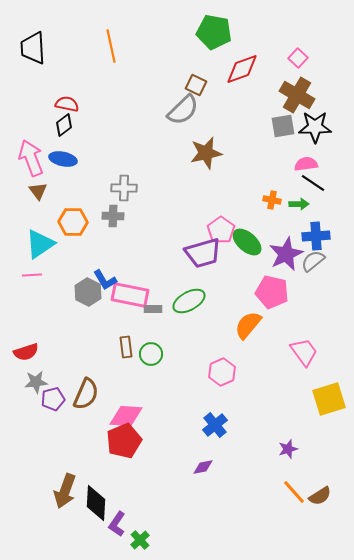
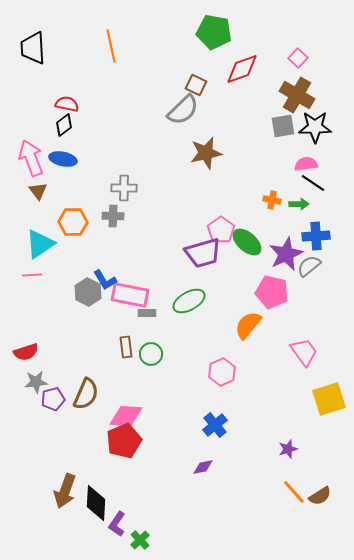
gray semicircle at (313, 261): moved 4 px left, 5 px down
gray rectangle at (153, 309): moved 6 px left, 4 px down
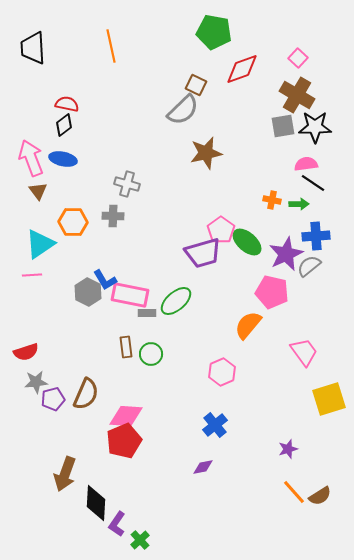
gray cross at (124, 188): moved 3 px right, 4 px up; rotated 15 degrees clockwise
green ellipse at (189, 301): moved 13 px left; rotated 12 degrees counterclockwise
brown arrow at (65, 491): moved 17 px up
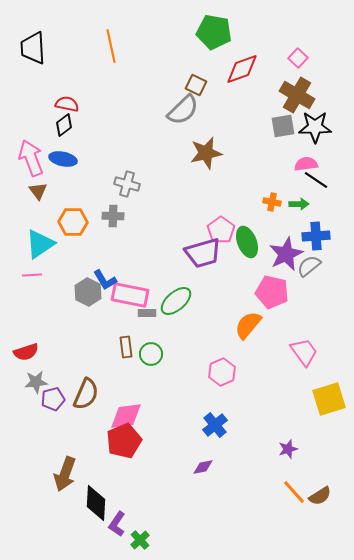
black line at (313, 183): moved 3 px right, 3 px up
orange cross at (272, 200): moved 2 px down
green ellipse at (247, 242): rotated 28 degrees clockwise
pink diamond at (126, 416): rotated 12 degrees counterclockwise
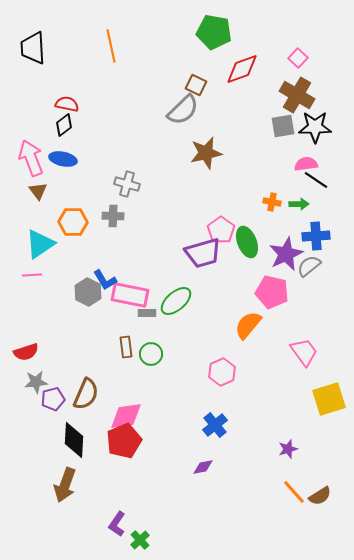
brown arrow at (65, 474): moved 11 px down
black diamond at (96, 503): moved 22 px left, 63 px up
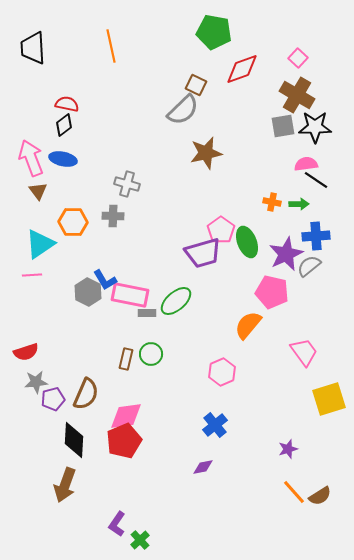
brown rectangle at (126, 347): moved 12 px down; rotated 20 degrees clockwise
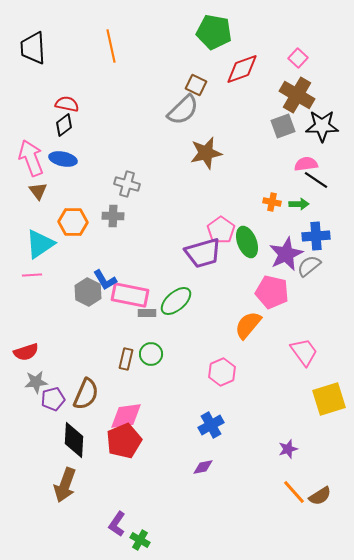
gray square at (283, 126): rotated 10 degrees counterclockwise
black star at (315, 127): moved 7 px right, 1 px up
blue cross at (215, 425): moved 4 px left; rotated 10 degrees clockwise
green cross at (140, 540): rotated 18 degrees counterclockwise
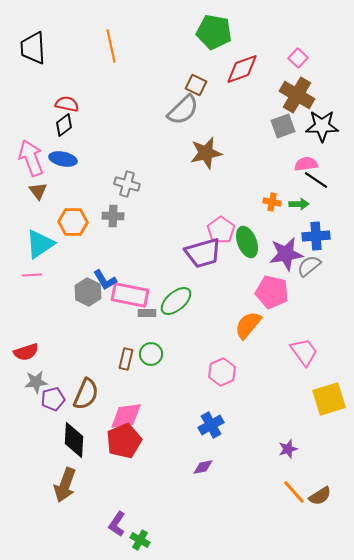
purple star at (286, 254): rotated 16 degrees clockwise
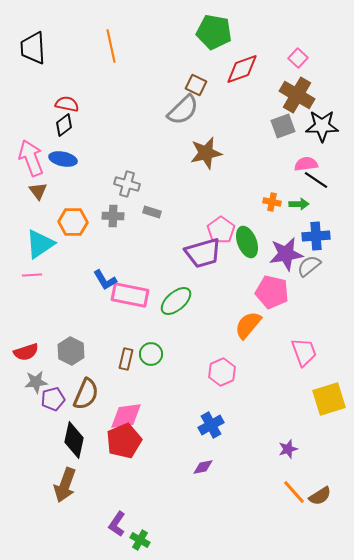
gray hexagon at (88, 292): moved 17 px left, 59 px down
gray rectangle at (147, 313): moved 5 px right, 101 px up; rotated 18 degrees clockwise
pink trapezoid at (304, 352): rotated 16 degrees clockwise
black diamond at (74, 440): rotated 9 degrees clockwise
